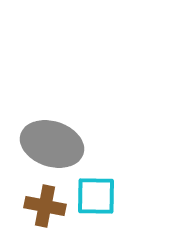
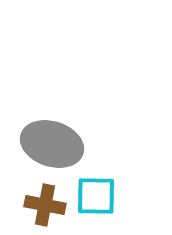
brown cross: moved 1 px up
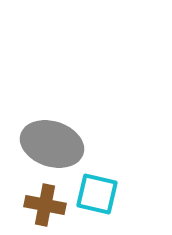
cyan square: moved 1 px right, 2 px up; rotated 12 degrees clockwise
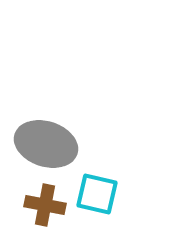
gray ellipse: moved 6 px left
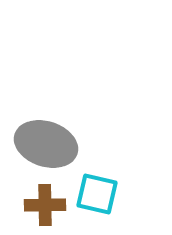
brown cross: rotated 12 degrees counterclockwise
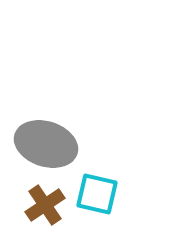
brown cross: rotated 33 degrees counterclockwise
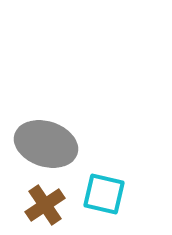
cyan square: moved 7 px right
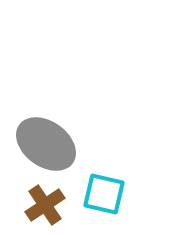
gray ellipse: rotated 18 degrees clockwise
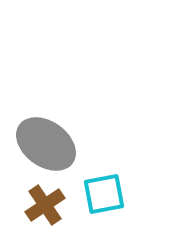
cyan square: rotated 24 degrees counterclockwise
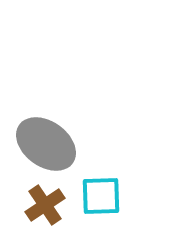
cyan square: moved 3 px left, 2 px down; rotated 9 degrees clockwise
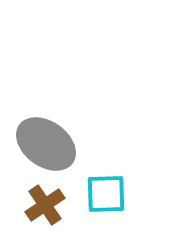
cyan square: moved 5 px right, 2 px up
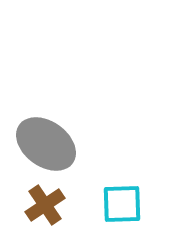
cyan square: moved 16 px right, 10 px down
